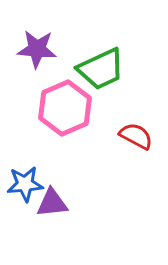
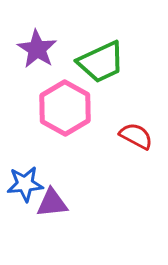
purple star: rotated 27 degrees clockwise
green trapezoid: moved 7 px up
pink hexagon: rotated 8 degrees counterclockwise
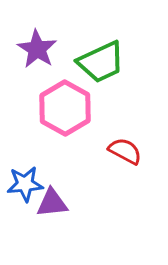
red semicircle: moved 11 px left, 15 px down
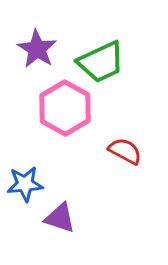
purple triangle: moved 8 px right, 15 px down; rotated 24 degrees clockwise
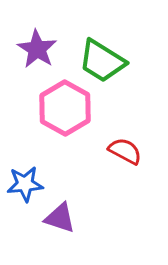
green trapezoid: moved 1 px right, 1 px up; rotated 57 degrees clockwise
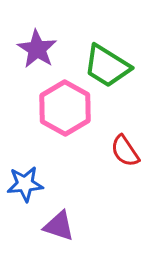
green trapezoid: moved 5 px right, 5 px down
red semicircle: rotated 152 degrees counterclockwise
purple triangle: moved 1 px left, 8 px down
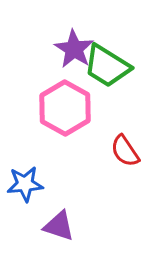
purple star: moved 37 px right
